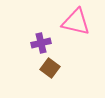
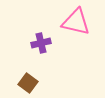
brown square: moved 22 px left, 15 px down
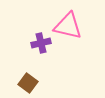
pink triangle: moved 8 px left, 4 px down
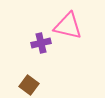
brown square: moved 1 px right, 2 px down
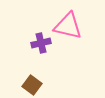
brown square: moved 3 px right
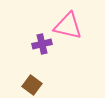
purple cross: moved 1 px right, 1 px down
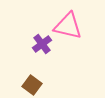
purple cross: rotated 24 degrees counterclockwise
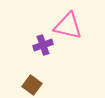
purple cross: moved 1 px right, 1 px down; rotated 18 degrees clockwise
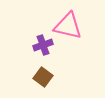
brown square: moved 11 px right, 8 px up
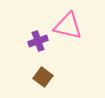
purple cross: moved 5 px left, 4 px up
